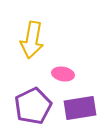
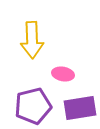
yellow arrow: rotated 12 degrees counterclockwise
purple pentagon: rotated 12 degrees clockwise
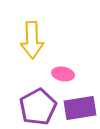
purple pentagon: moved 5 px right, 1 px down; rotated 15 degrees counterclockwise
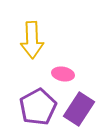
purple rectangle: moved 1 px left, 1 px down; rotated 48 degrees counterclockwise
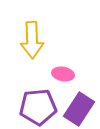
purple pentagon: rotated 24 degrees clockwise
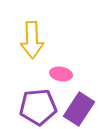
pink ellipse: moved 2 px left
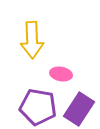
purple pentagon: rotated 15 degrees clockwise
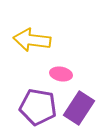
yellow arrow: rotated 99 degrees clockwise
purple rectangle: moved 1 px up
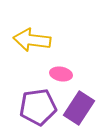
purple pentagon: rotated 18 degrees counterclockwise
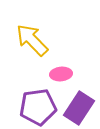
yellow arrow: rotated 39 degrees clockwise
pink ellipse: rotated 15 degrees counterclockwise
